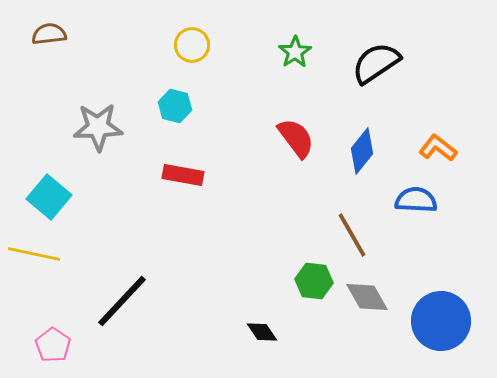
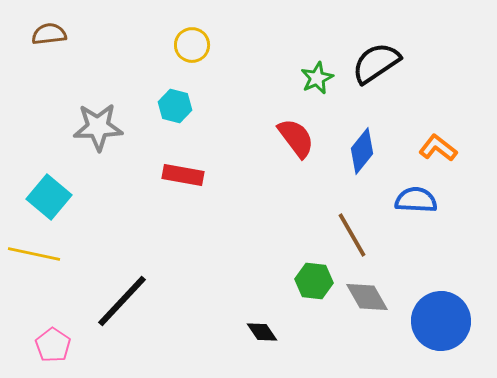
green star: moved 22 px right, 26 px down; rotated 8 degrees clockwise
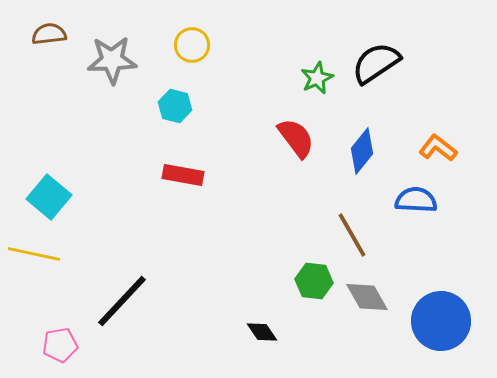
gray star: moved 14 px right, 67 px up
pink pentagon: moved 7 px right; rotated 28 degrees clockwise
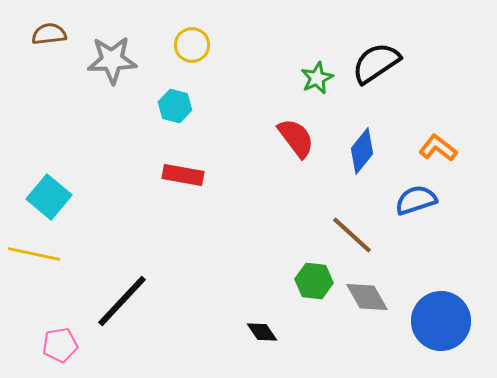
blue semicircle: rotated 21 degrees counterclockwise
brown line: rotated 18 degrees counterclockwise
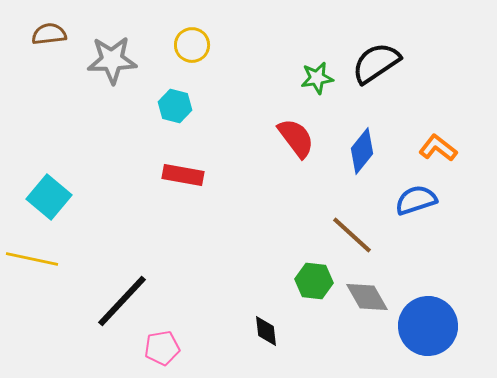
green star: rotated 16 degrees clockwise
yellow line: moved 2 px left, 5 px down
blue circle: moved 13 px left, 5 px down
black diamond: moved 4 px right, 1 px up; rotated 28 degrees clockwise
pink pentagon: moved 102 px right, 3 px down
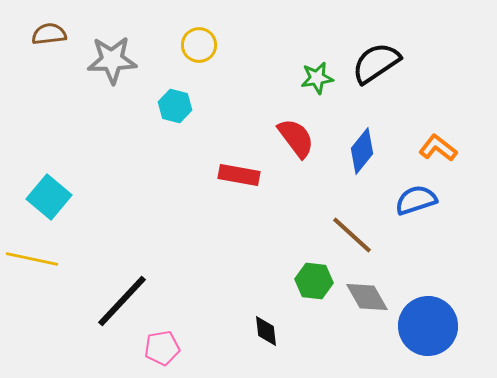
yellow circle: moved 7 px right
red rectangle: moved 56 px right
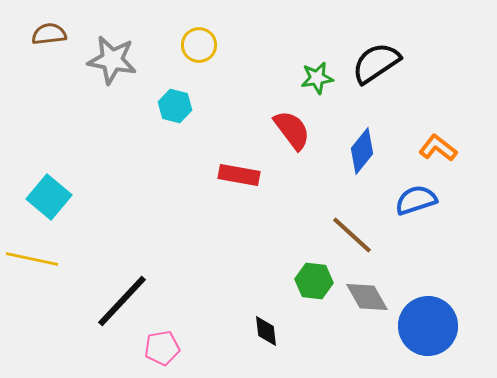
gray star: rotated 12 degrees clockwise
red semicircle: moved 4 px left, 8 px up
